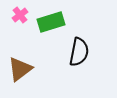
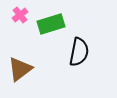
green rectangle: moved 2 px down
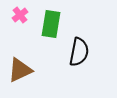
green rectangle: rotated 64 degrees counterclockwise
brown triangle: moved 1 px down; rotated 12 degrees clockwise
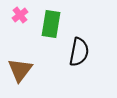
brown triangle: rotated 28 degrees counterclockwise
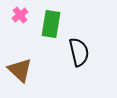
black semicircle: rotated 24 degrees counterclockwise
brown triangle: rotated 24 degrees counterclockwise
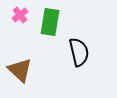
green rectangle: moved 1 px left, 2 px up
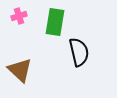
pink cross: moved 1 px left, 1 px down; rotated 21 degrees clockwise
green rectangle: moved 5 px right
